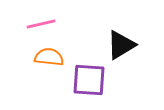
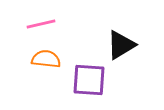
orange semicircle: moved 3 px left, 2 px down
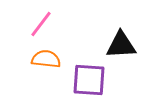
pink line: rotated 40 degrees counterclockwise
black triangle: rotated 28 degrees clockwise
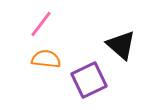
black triangle: rotated 44 degrees clockwise
purple square: rotated 30 degrees counterclockwise
